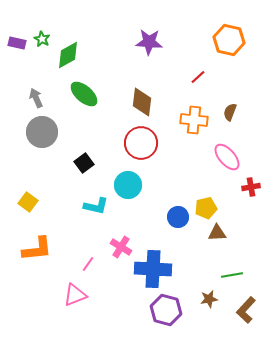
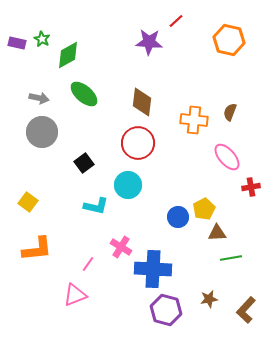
red line: moved 22 px left, 56 px up
gray arrow: moved 3 px right; rotated 126 degrees clockwise
red circle: moved 3 px left
yellow pentagon: moved 2 px left, 1 px down; rotated 15 degrees counterclockwise
green line: moved 1 px left, 17 px up
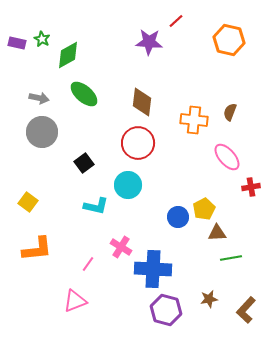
pink triangle: moved 6 px down
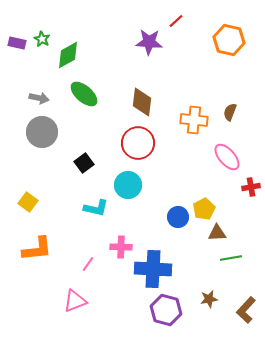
cyan L-shape: moved 2 px down
pink cross: rotated 30 degrees counterclockwise
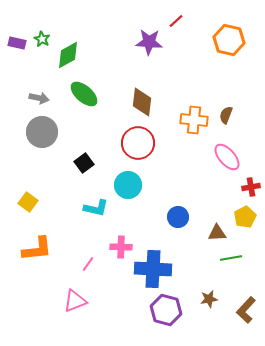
brown semicircle: moved 4 px left, 3 px down
yellow pentagon: moved 41 px right, 8 px down
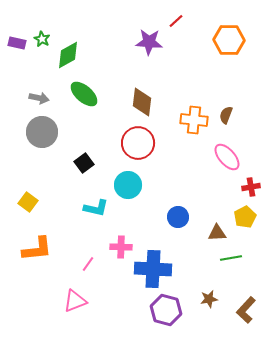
orange hexagon: rotated 12 degrees counterclockwise
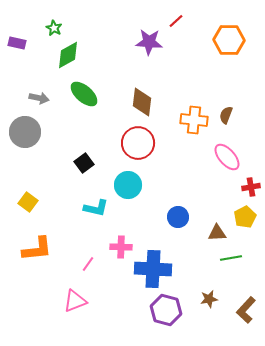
green star: moved 12 px right, 11 px up
gray circle: moved 17 px left
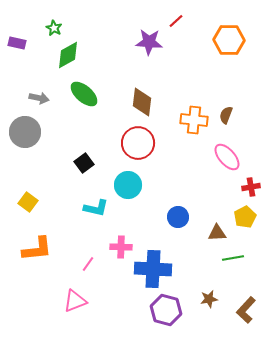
green line: moved 2 px right
